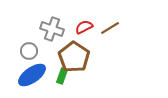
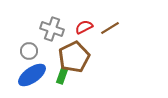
brown pentagon: rotated 12 degrees clockwise
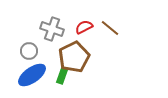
brown line: rotated 72 degrees clockwise
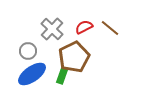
gray cross: rotated 25 degrees clockwise
gray circle: moved 1 px left
blue ellipse: moved 1 px up
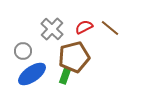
gray circle: moved 5 px left
brown pentagon: rotated 12 degrees clockwise
green rectangle: moved 3 px right
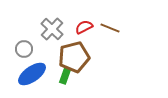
brown line: rotated 18 degrees counterclockwise
gray circle: moved 1 px right, 2 px up
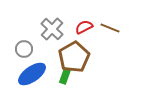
brown pentagon: rotated 16 degrees counterclockwise
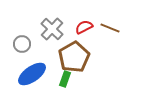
gray circle: moved 2 px left, 5 px up
green rectangle: moved 3 px down
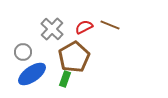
brown line: moved 3 px up
gray circle: moved 1 px right, 8 px down
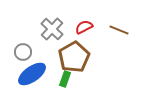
brown line: moved 9 px right, 5 px down
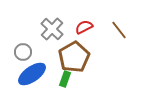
brown line: rotated 30 degrees clockwise
